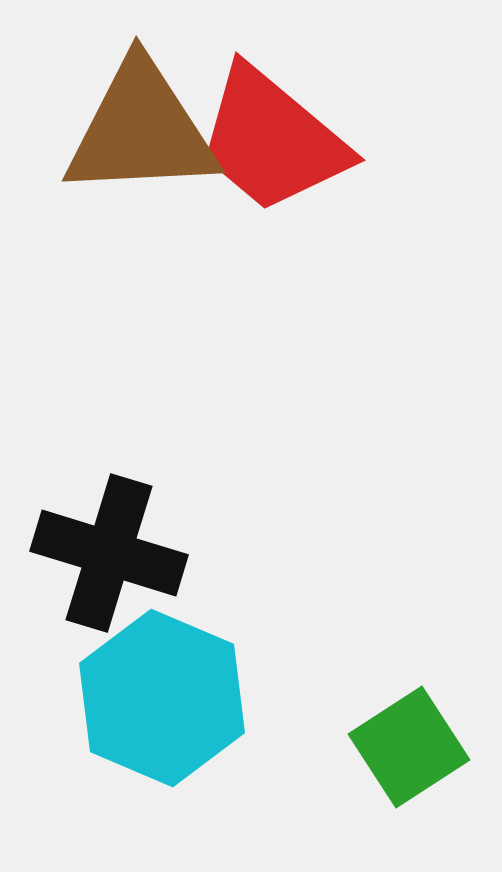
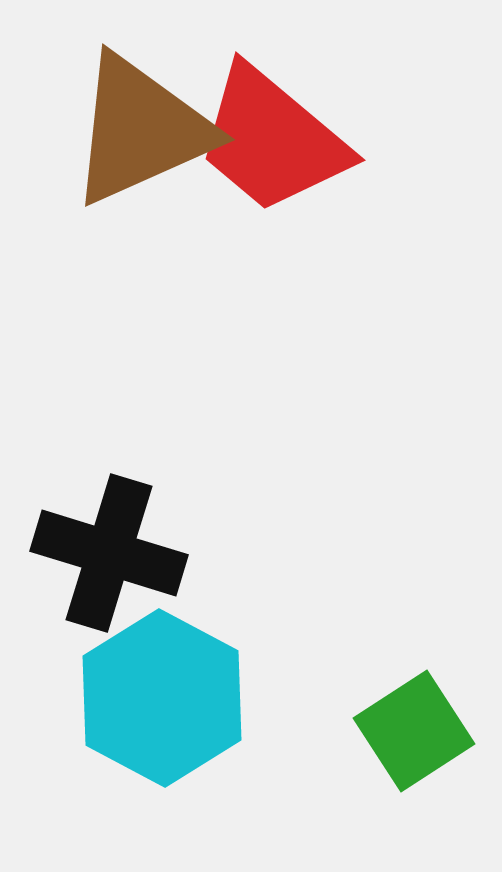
brown triangle: rotated 21 degrees counterclockwise
cyan hexagon: rotated 5 degrees clockwise
green square: moved 5 px right, 16 px up
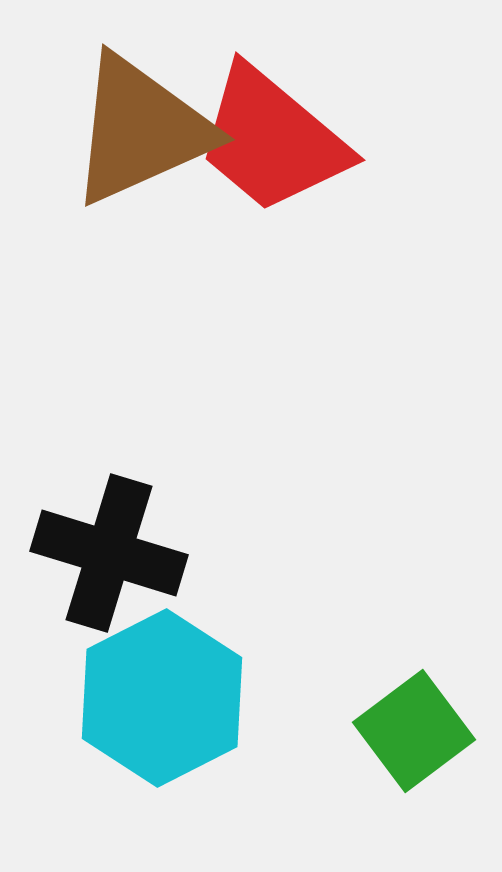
cyan hexagon: rotated 5 degrees clockwise
green square: rotated 4 degrees counterclockwise
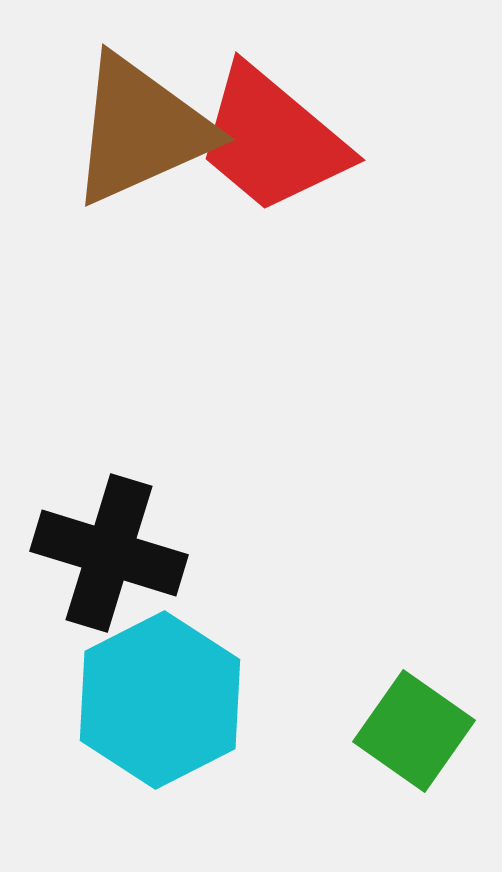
cyan hexagon: moved 2 px left, 2 px down
green square: rotated 18 degrees counterclockwise
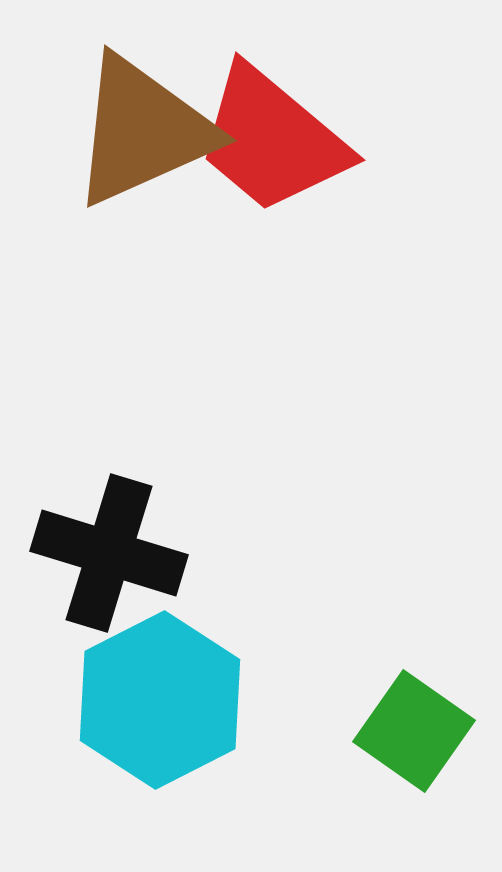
brown triangle: moved 2 px right, 1 px down
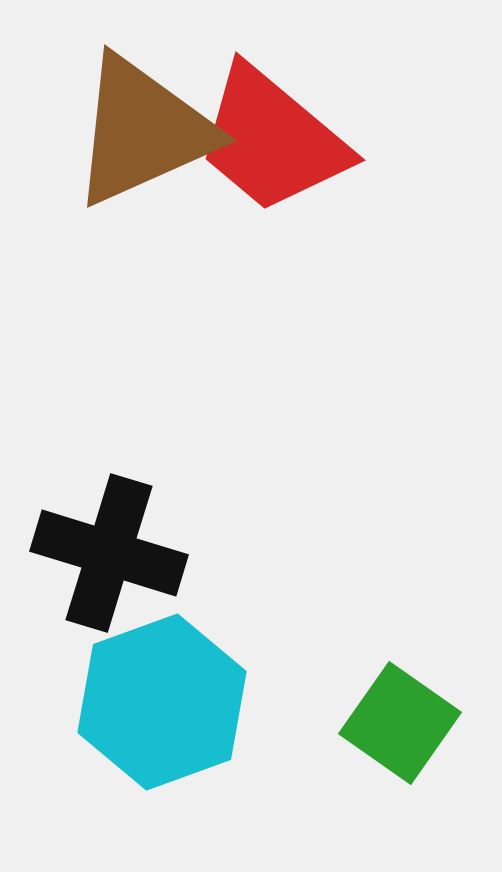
cyan hexagon: moved 2 px right, 2 px down; rotated 7 degrees clockwise
green square: moved 14 px left, 8 px up
